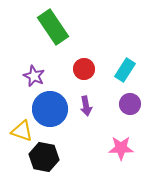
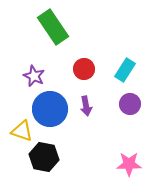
pink star: moved 8 px right, 16 px down
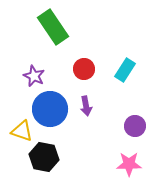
purple circle: moved 5 px right, 22 px down
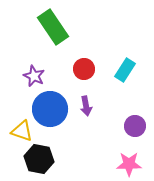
black hexagon: moved 5 px left, 2 px down
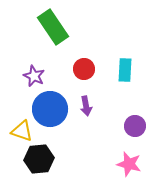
cyan rectangle: rotated 30 degrees counterclockwise
black hexagon: rotated 16 degrees counterclockwise
pink star: rotated 15 degrees clockwise
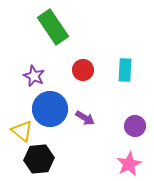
red circle: moved 1 px left, 1 px down
purple arrow: moved 1 px left, 12 px down; rotated 48 degrees counterclockwise
yellow triangle: rotated 20 degrees clockwise
pink star: rotated 30 degrees clockwise
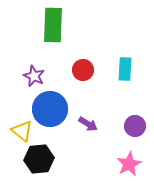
green rectangle: moved 2 px up; rotated 36 degrees clockwise
cyan rectangle: moved 1 px up
purple arrow: moved 3 px right, 6 px down
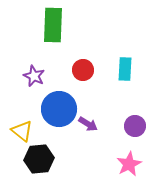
blue circle: moved 9 px right
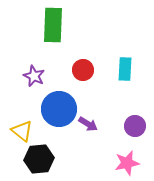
pink star: moved 2 px left, 1 px up; rotated 15 degrees clockwise
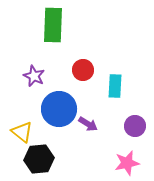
cyan rectangle: moved 10 px left, 17 px down
yellow triangle: moved 1 px down
